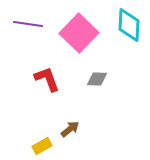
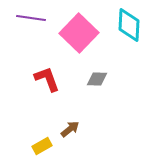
purple line: moved 3 px right, 6 px up
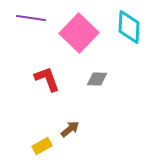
cyan diamond: moved 2 px down
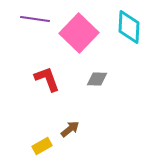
purple line: moved 4 px right, 1 px down
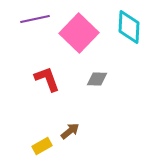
purple line: rotated 20 degrees counterclockwise
brown arrow: moved 2 px down
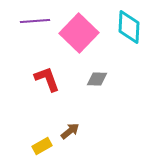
purple line: moved 2 px down; rotated 8 degrees clockwise
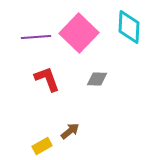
purple line: moved 1 px right, 16 px down
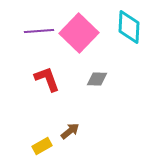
purple line: moved 3 px right, 6 px up
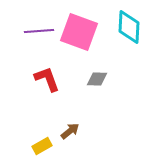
pink square: moved 1 px up; rotated 24 degrees counterclockwise
